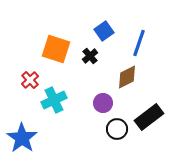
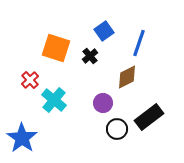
orange square: moved 1 px up
cyan cross: rotated 25 degrees counterclockwise
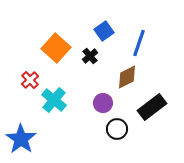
orange square: rotated 24 degrees clockwise
black rectangle: moved 3 px right, 10 px up
blue star: moved 1 px left, 1 px down
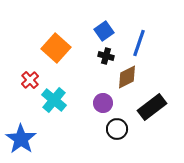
black cross: moved 16 px right; rotated 35 degrees counterclockwise
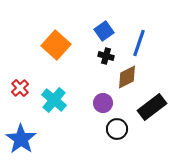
orange square: moved 3 px up
red cross: moved 10 px left, 8 px down
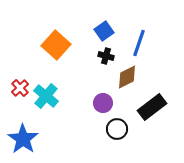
cyan cross: moved 8 px left, 4 px up
blue star: moved 2 px right
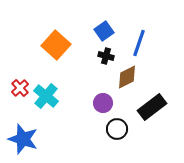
blue star: rotated 16 degrees counterclockwise
